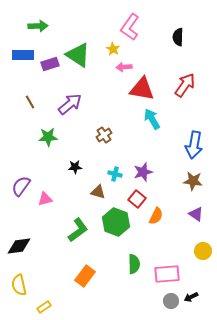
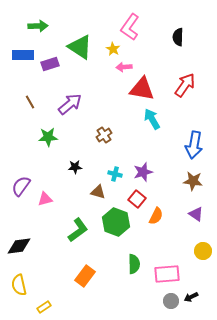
green triangle: moved 2 px right, 8 px up
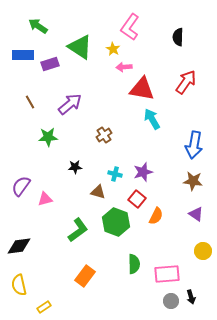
green arrow: rotated 144 degrees counterclockwise
red arrow: moved 1 px right, 3 px up
black arrow: rotated 80 degrees counterclockwise
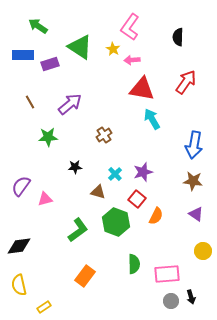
pink arrow: moved 8 px right, 7 px up
cyan cross: rotated 32 degrees clockwise
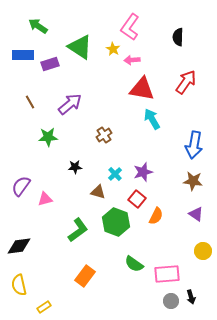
green semicircle: rotated 126 degrees clockwise
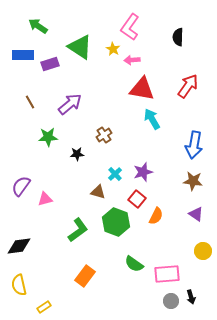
red arrow: moved 2 px right, 4 px down
black star: moved 2 px right, 13 px up
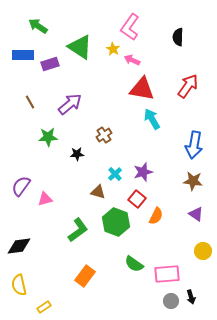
pink arrow: rotated 28 degrees clockwise
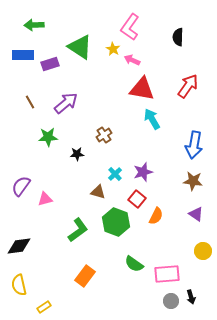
green arrow: moved 4 px left, 1 px up; rotated 36 degrees counterclockwise
purple arrow: moved 4 px left, 1 px up
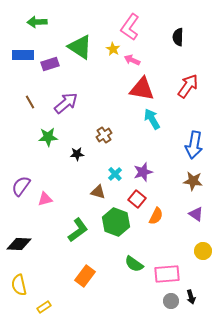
green arrow: moved 3 px right, 3 px up
black diamond: moved 2 px up; rotated 10 degrees clockwise
